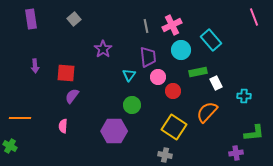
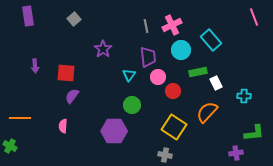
purple rectangle: moved 3 px left, 3 px up
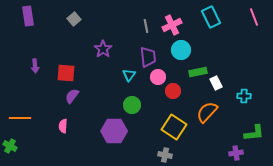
cyan rectangle: moved 23 px up; rotated 15 degrees clockwise
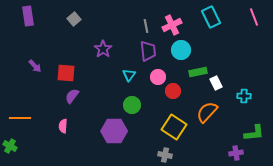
purple trapezoid: moved 6 px up
purple arrow: rotated 40 degrees counterclockwise
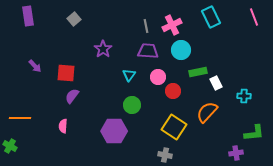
purple trapezoid: rotated 80 degrees counterclockwise
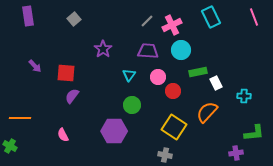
gray line: moved 1 px right, 5 px up; rotated 56 degrees clockwise
pink semicircle: moved 9 px down; rotated 32 degrees counterclockwise
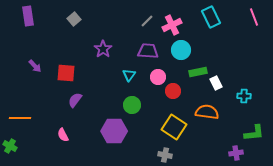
purple semicircle: moved 3 px right, 4 px down
orange semicircle: rotated 55 degrees clockwise
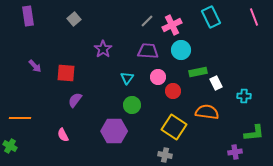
cyan triangle: moved 2 px left, 3 px down
purple cross: moved 1 px left, 1 px up
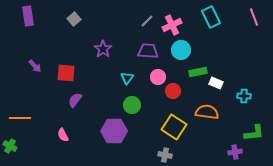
white rectangle: rotated 40 degrees counterclockwise
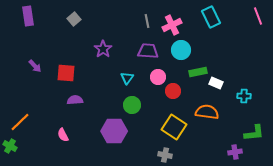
pink line: moved 4 px right, 1 px up
gray line: rotated 56 degrees counterclockwise
purple semicircle: rotated 49 degrees clockwise
orange line: moved 4 px down; rotated 45 degrees counterclockwise
